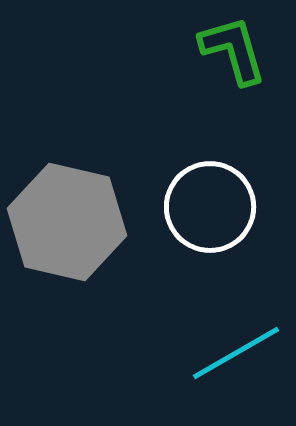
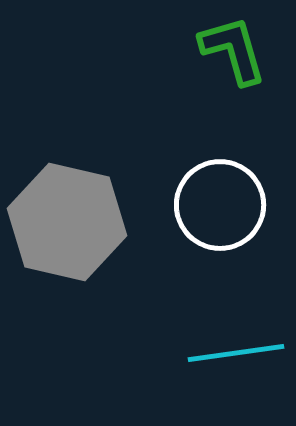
white circle: moved 10 px right, 2 px up
cyan line: rotated 22 degrees clockwise
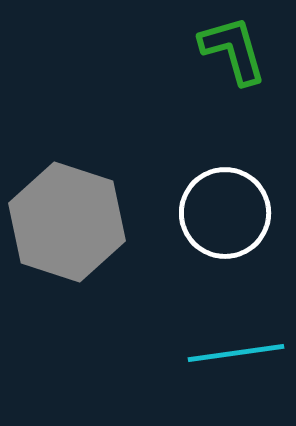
white circle: moved 5 px right, 8 px down
gray hexagon: rotated 5 degrees clockwise
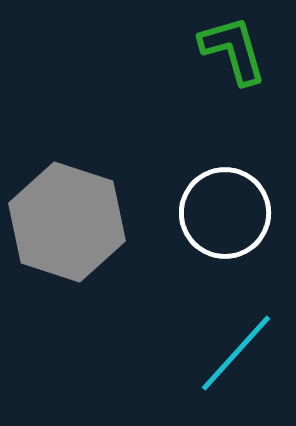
cyan line: rotated 40 degrees counterclockwise
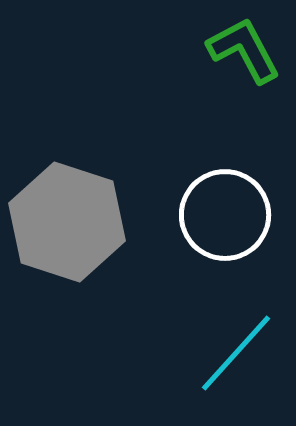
green L-shape: moved 11 px right; rotated 12 degrees counterclockwise
white circle: moved 2 px down
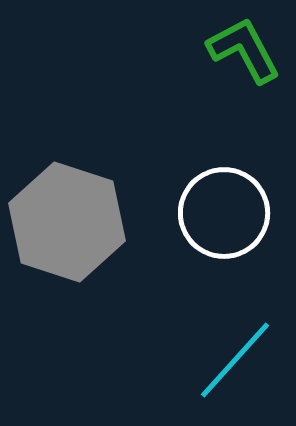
white circle: moved 1 px left, 2 px up
cyan line: moved 1 px left, 7 px down
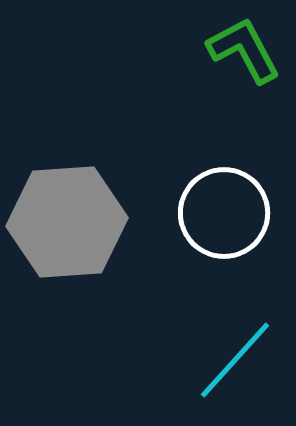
gray hexagon: rotated 22 degrees counterclockwise
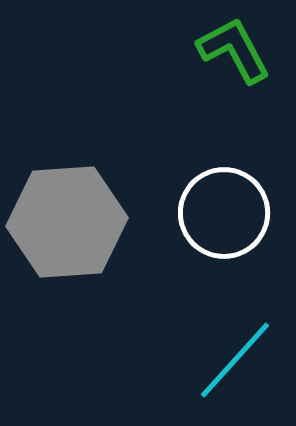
green L-shape: moved 10 px left
